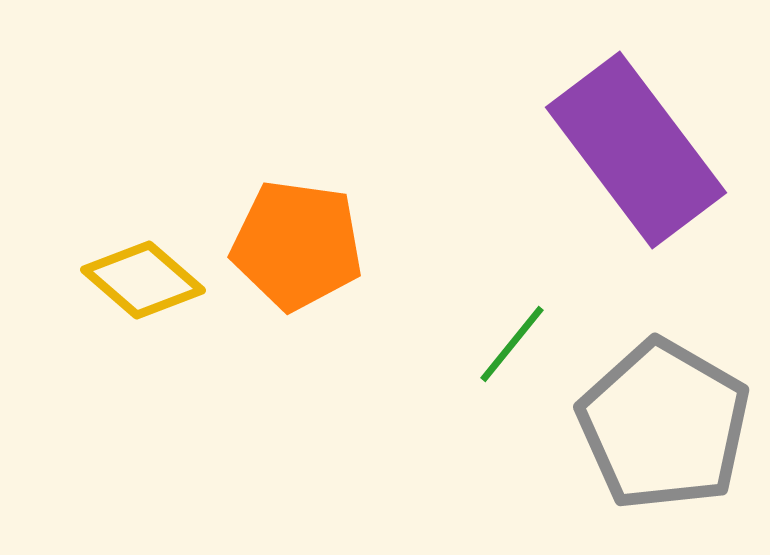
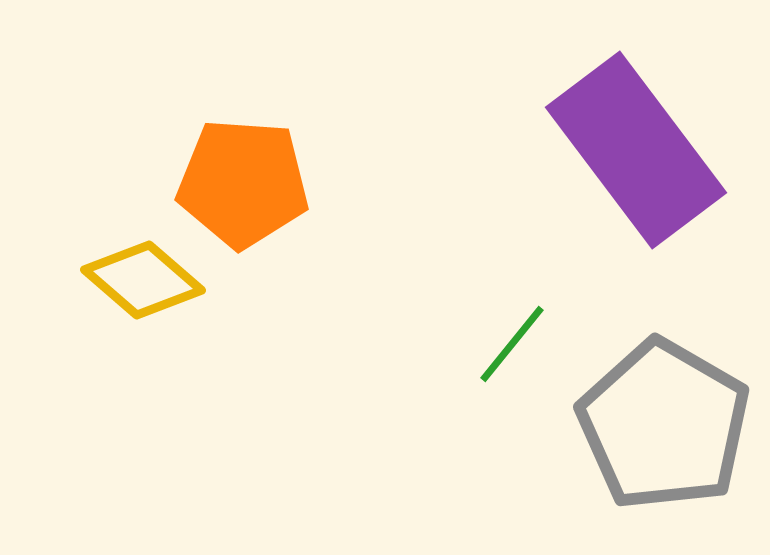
orange pentagon: moved 54 px left, 62 px up; rotated 4 degrees counterclockwise
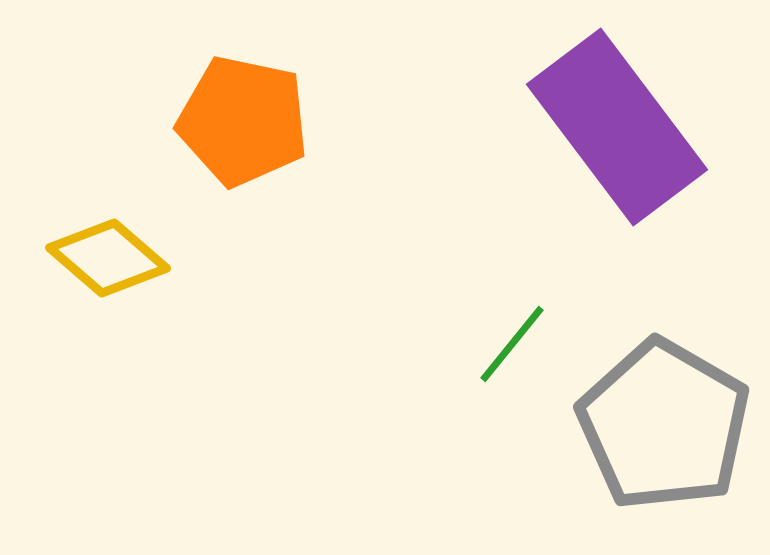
purple rectangle: moved 19 px left, 23 px up
orange pentagon: moved 62 px up; rotated 8 degrees clockwise
yellow diamond: moved 35 px left, 22 px up
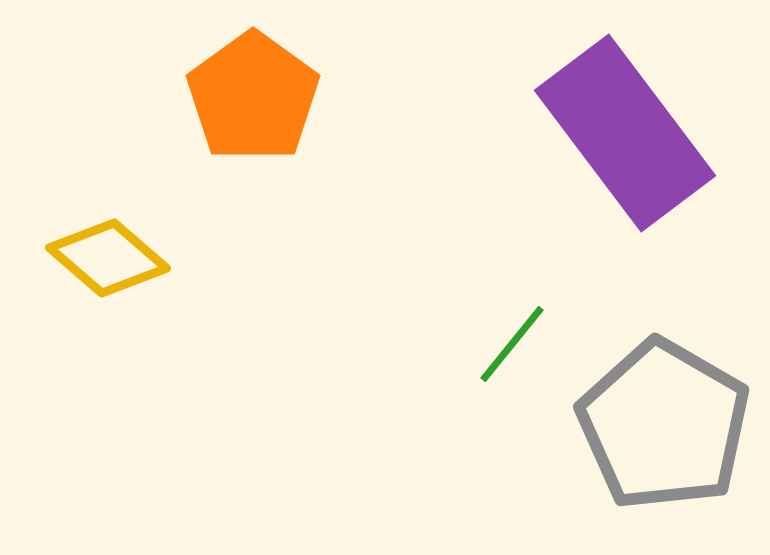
orange pentagon: moved 10 px right, 24 px up; rotated 24 degrees clockwise
purple rectangle: moved 8 px right, 6 px down
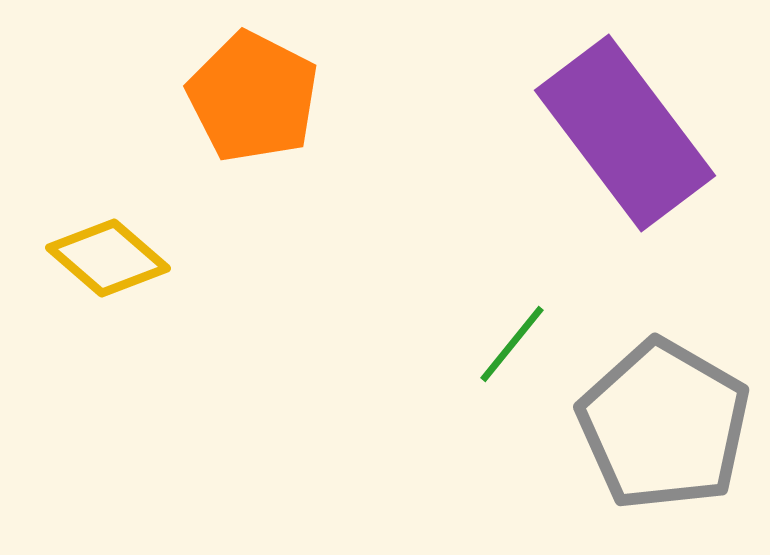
orange pentagon: rotated 9 degrees counterclockwise
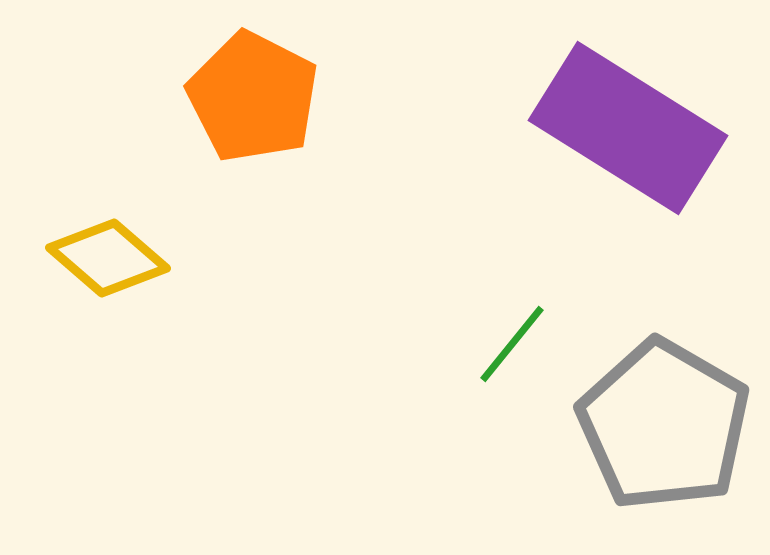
purple rectangle: moved 3 px right, 5 px up; rotated 21 degrees counterclockwise
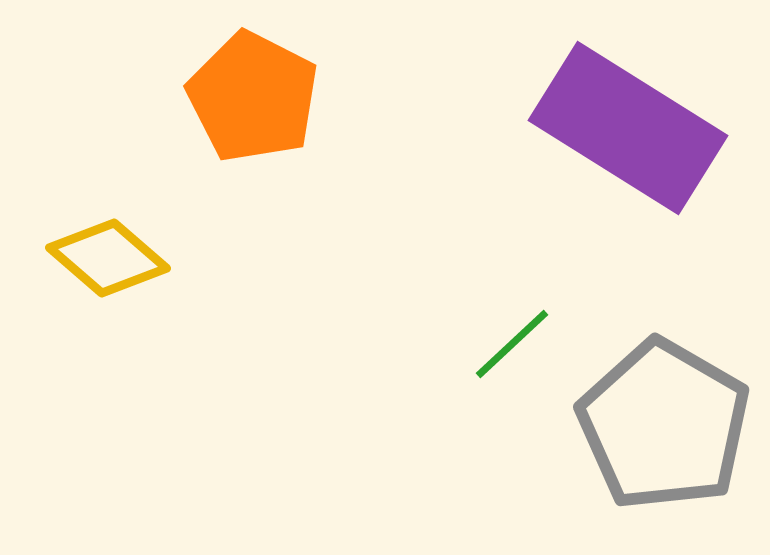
green line: rotated 8 degrees clockwise
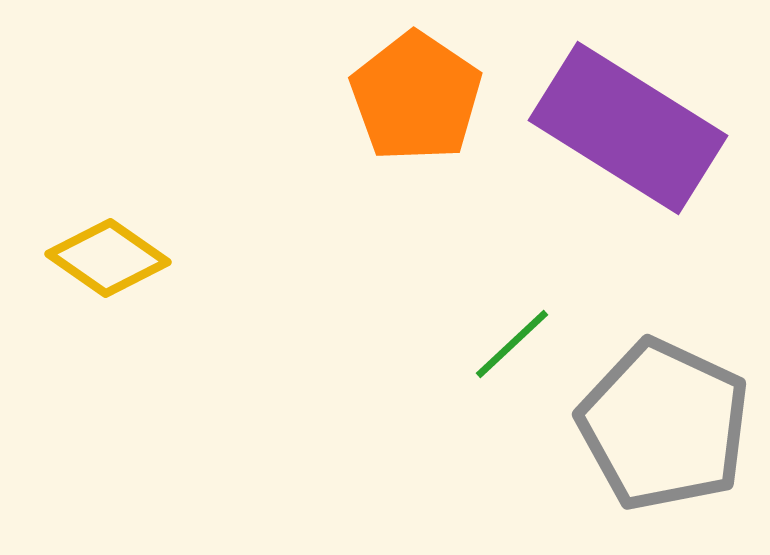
orange pentagon: moved 163 px right; rotated 7 degrees clockwise
yellow diamond: rotated 6 degrees counterclockwise
gray pentagon: rotated 5 degrees counterclockwise
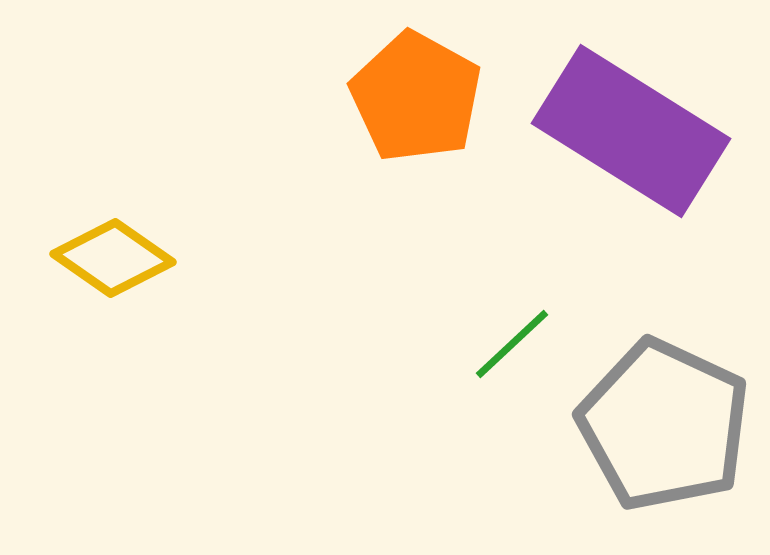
orange pentagon: rotated 5 degrees counterclockwise
purple rectangle: moved 3 px right, 3 px down
yellow diamond: moved 5 px right
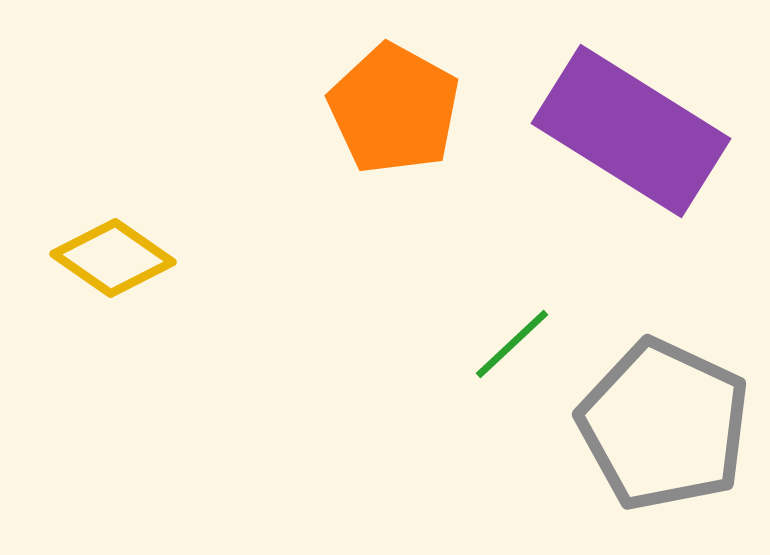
orange pentagon: moved 22 px left, 12 px down
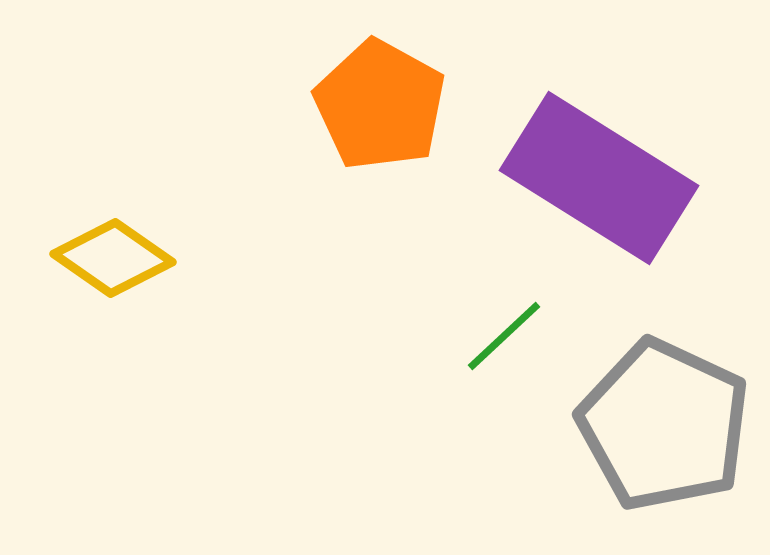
orange pentagon: moved 14 px left, 4 px up
purple rectangle: moved 32 px left, 47 px down
green line: moved 8 px left, 8 px up
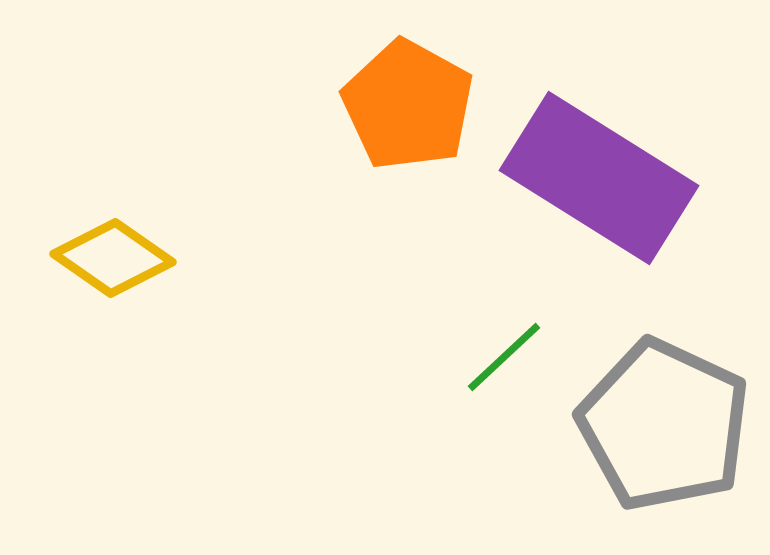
orange pentagon: moved 28 px right
green line: moved 21 px down
